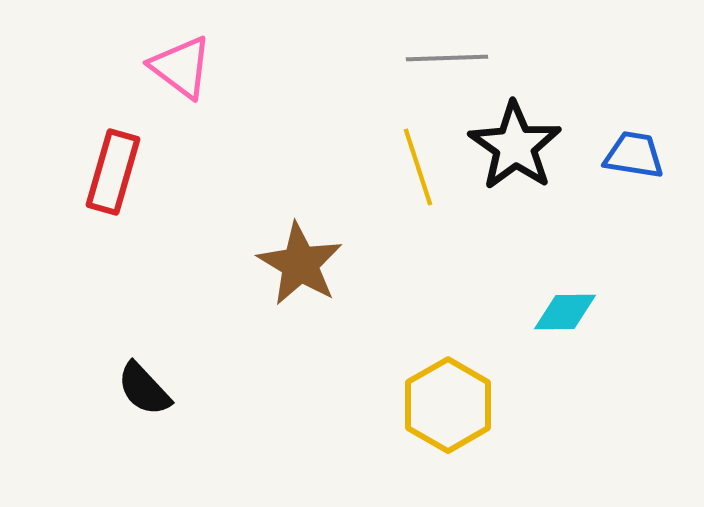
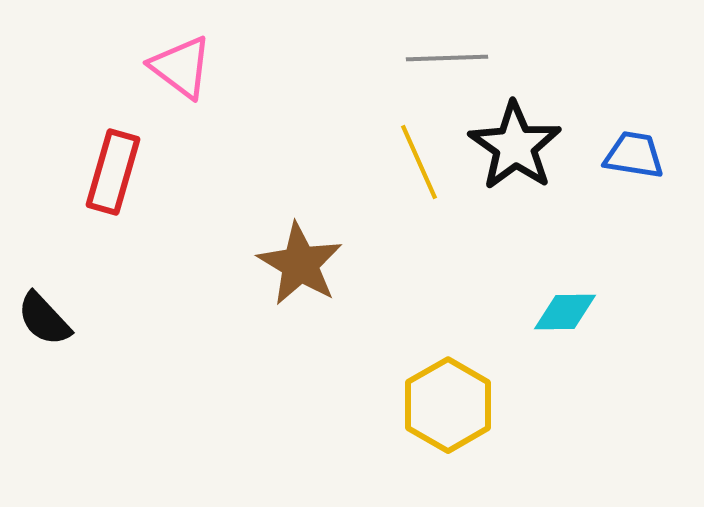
yellow line: moved 1 px right, 5 px up; rotated 6 degrees counterclockwise
black semicircle: moved 100 px left, 70 px up
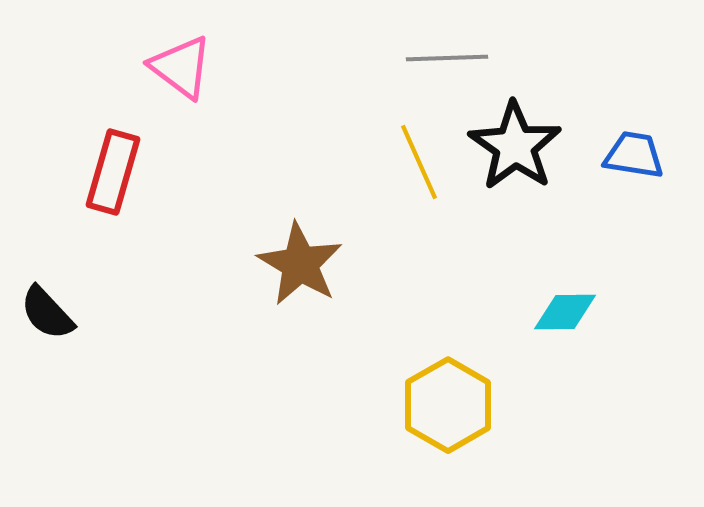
black semicircle: moved 3 px right, 6 px up
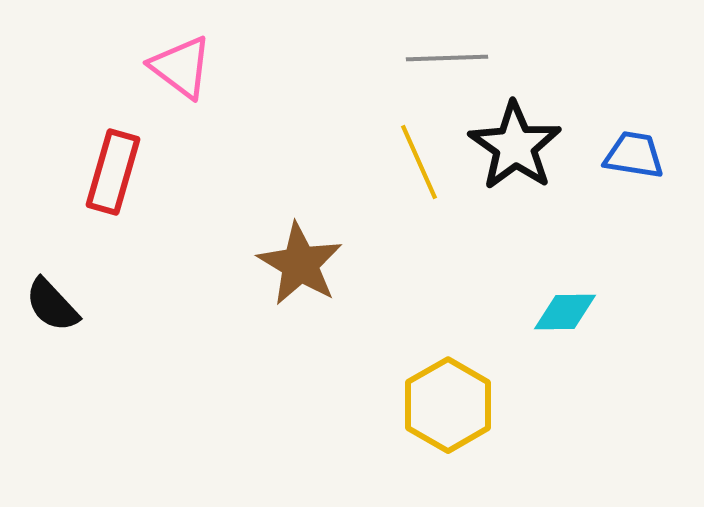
black semicircle: moved 5 px right, 8 px up
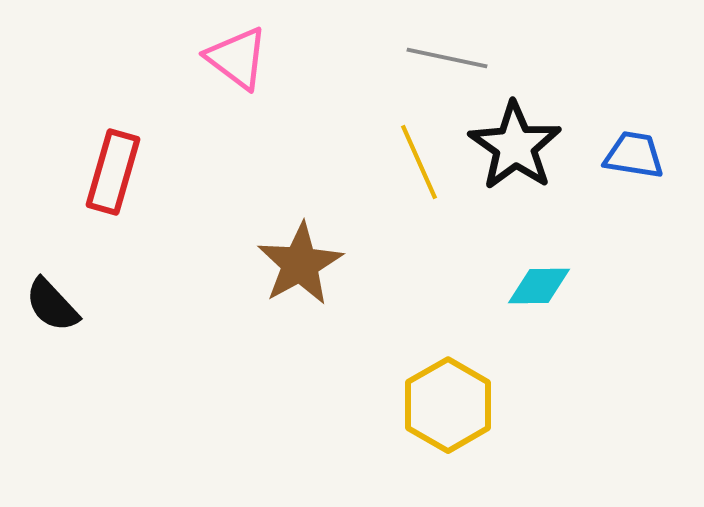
gray line: rotated 14 degrees clockwise
pink triangle: moved 56 px right, 9 px up
brown star: rotated 12 degrees clockwise
cyan diamond: moved 26 px left, 26 px up
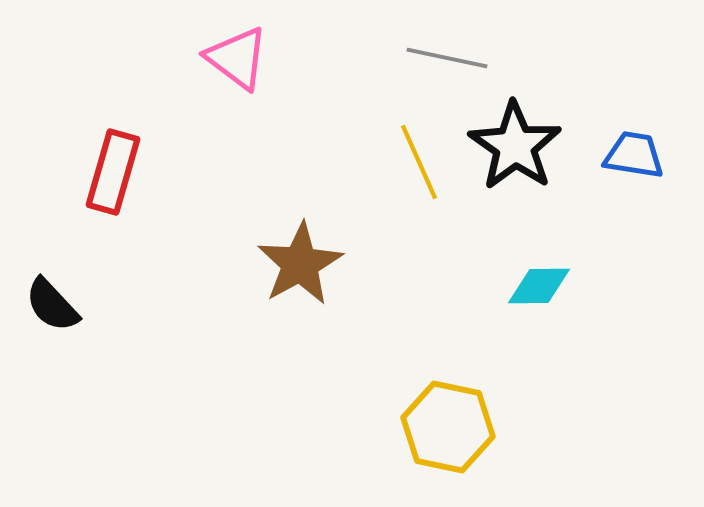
yellow hexagon: moved 22 px down; rotated 18 degrees counterclockwise
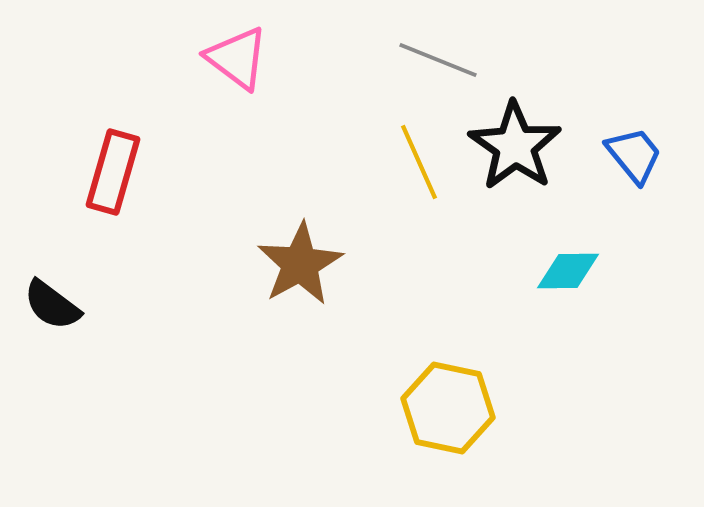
gray line: moved 9 px left, 2 px down; rotated 10 degrees clockwise
blue trapezoid: rotated 42 degrees clockwise
cyan diamond: moved 29 px right, 15 px up
black semicircle: rotated 10 degrees counterclockwise
yellow hexagon: moved 19 px up
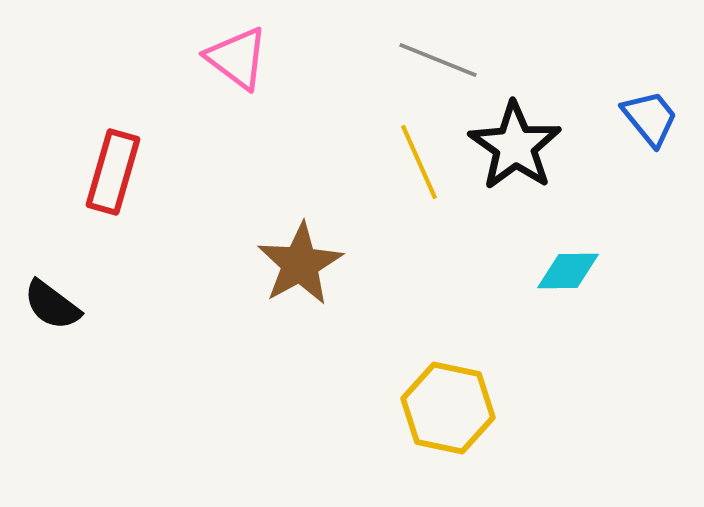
blue trapezoid: moved 16 px right, 37 px up
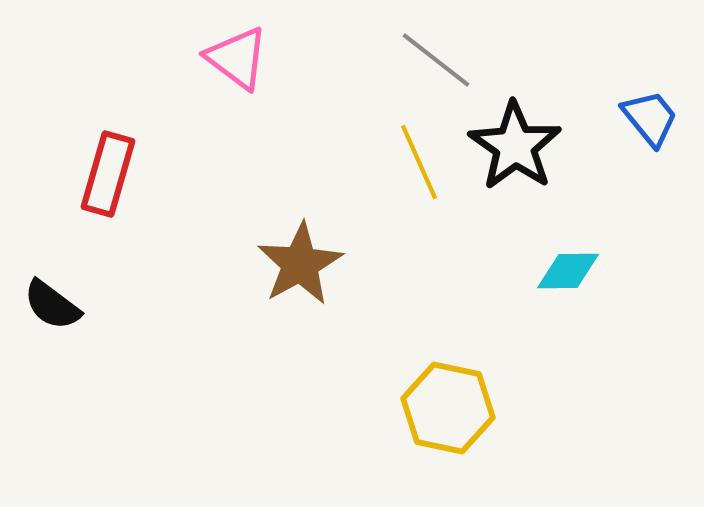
gray line: moved 2 px left; rotated 16 degrees clockwise
red rectangle: moved 5 px left, 2 px down
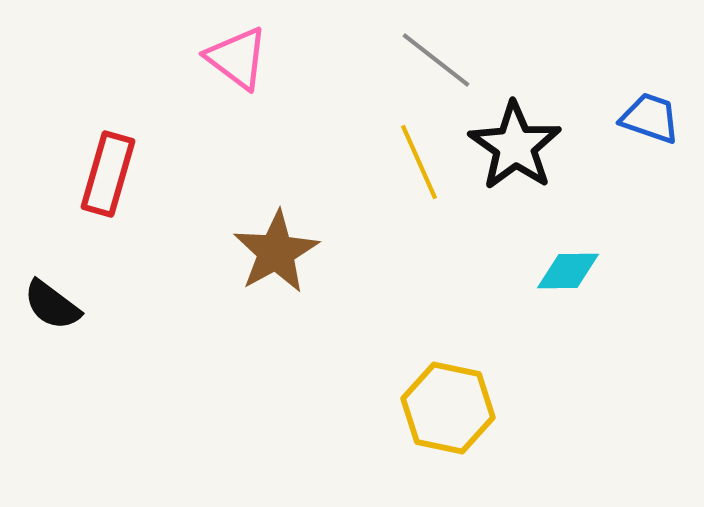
blue trapezoid: rotated 32 degrees counterclockwise
brown star: moved 24 px left, 12 px up
